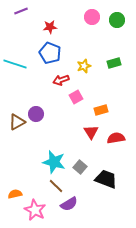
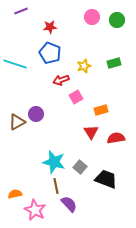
brown line: rotated 35 degrees clockwise
purple semicircle: rotated 102 degrees counterclockwise
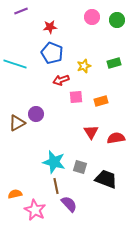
blue pentagon: moved 2 px right
pink square: rotated 24 degrees clockwise
orange rectangle: moved 9 px up
brown triangle: moved 1 px down
gray square: rotated 24 degrees counterclockwise
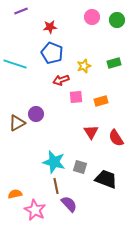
red semicircle: rotated 114 degrees counterclockwise
